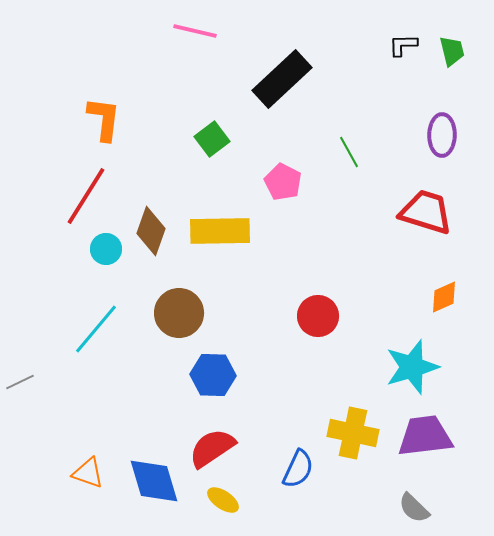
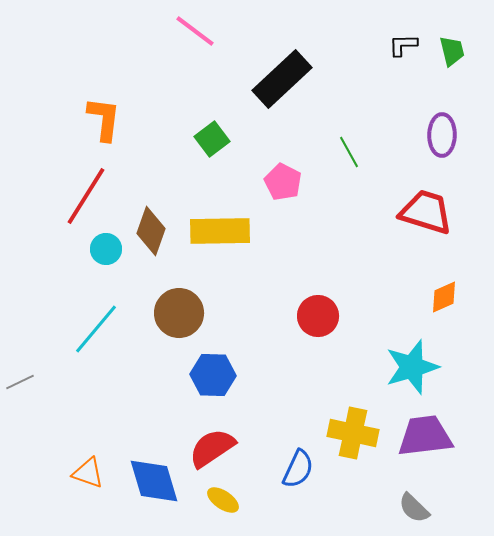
pink line: rotated 24 degrees clockwise
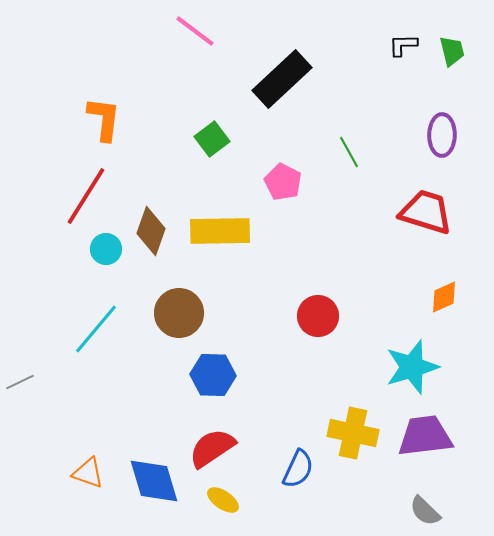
gray semicircle: moved 11 px right, 3 px down
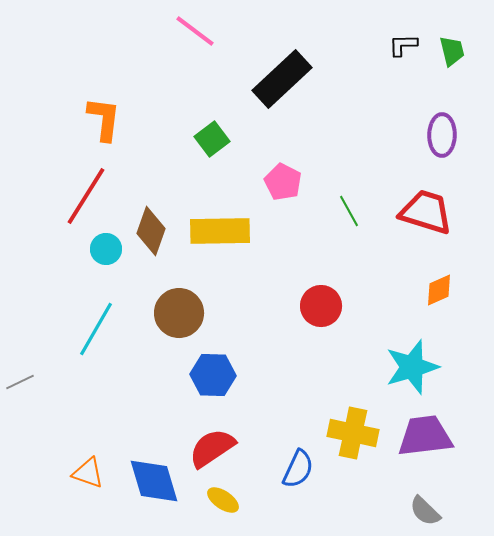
green line: moved 59 px down
orange diamond: moved 5 px left, 7 px up
red circle: moved 3 px right, 10 px up
cyan line: rotated 10 degrees counterclockwise
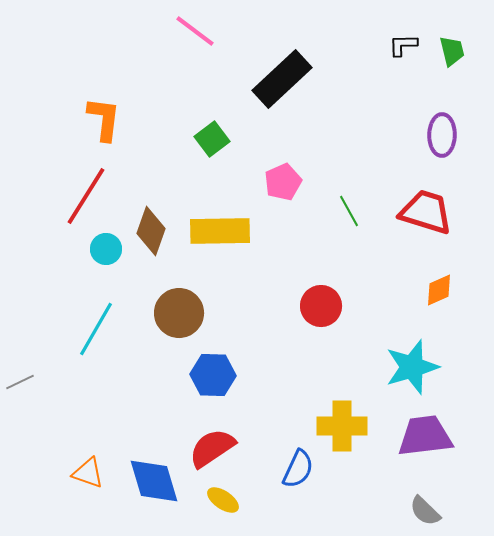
pink pentagon: rotated 21 degrees clockwise
yellow cross: moved 11 px left, 7 px up; rotated 12 degrees counterclockwise
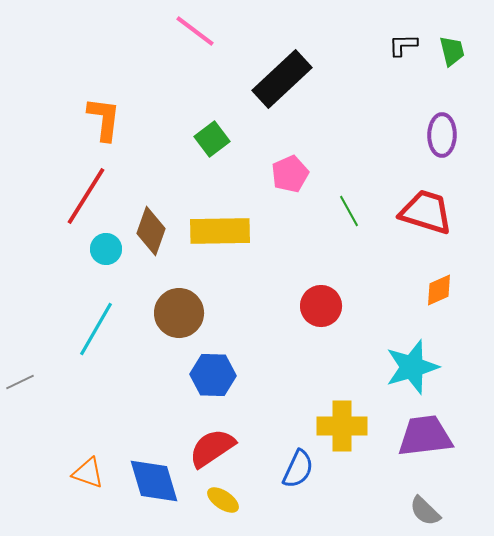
pink pentagon: moved 7 px right, 8 px up
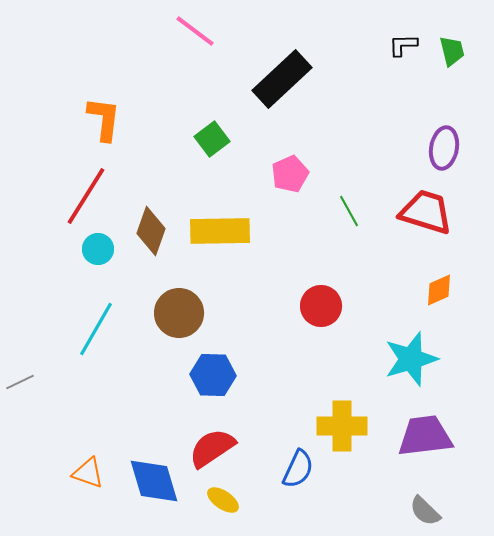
purple ellipse: moved 2 px right, 13 px down; rotated 9 degrees clockwise
cyan circle: moved 8 px left
cyan star: moved 1 px left, 8 px up
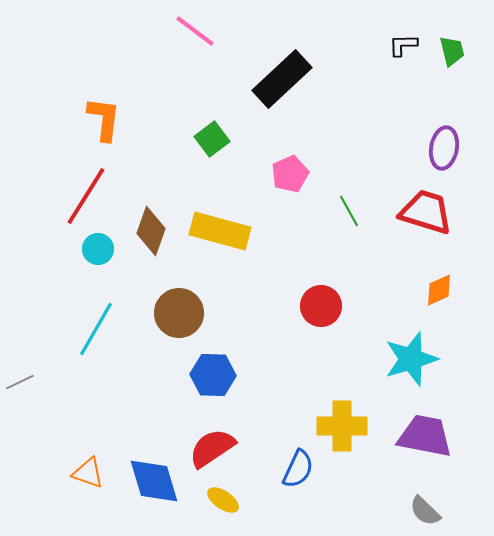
yellow rectangle: rotated 16 degrees clockwise
purple trapezoid: rotated 18 degrees clockwise
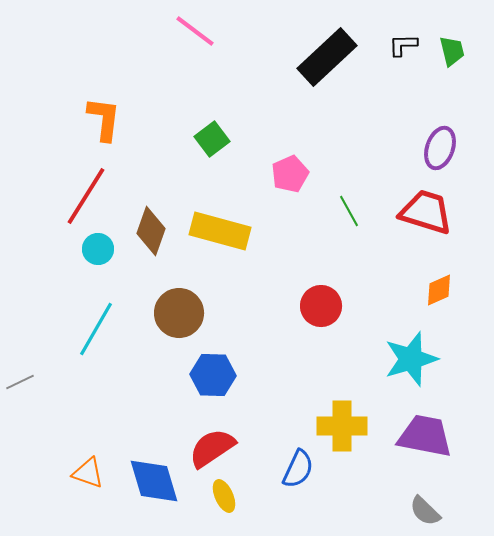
black rectangle: moved 45 px right, 22 px up
purple ellipse: moved 4 px left; rotated 9 degrees clockwise
yellow ellipse: moved 1 px right, 4 px up; rotated 32 degrees clockwise
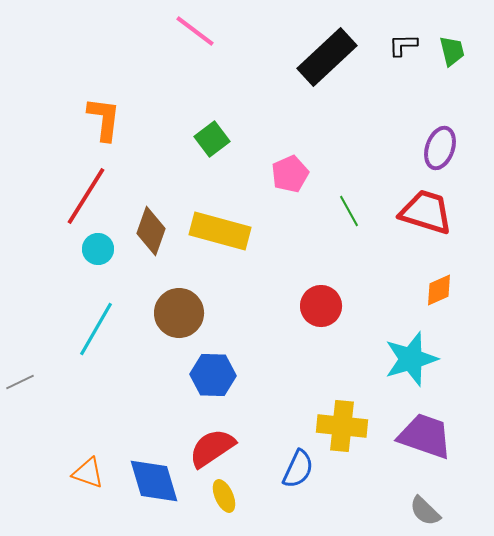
yellow cross: rotated 6 degrees clockwise
purple trapezoid: rotated 8 degrees clockwise
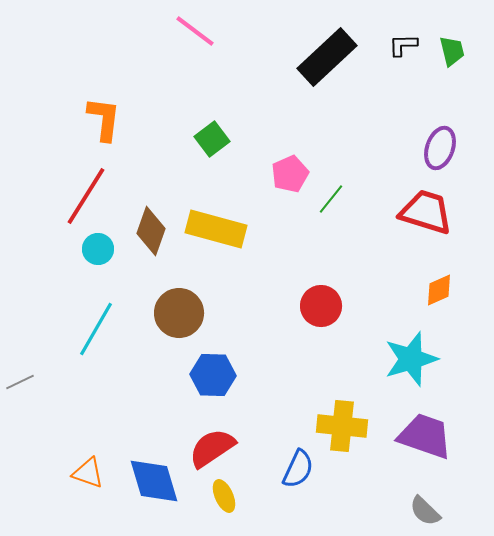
green line: moved 18 px left, 12 px up; rotated 68 degrees clockwise
yellow rectangle: moved 4 px left, 2 px up
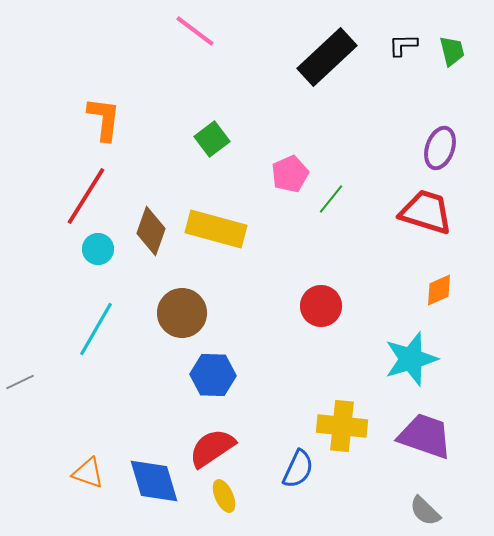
brown circle: moved 3 px right
